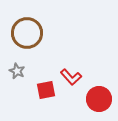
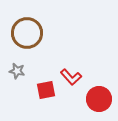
gray star: rotated 14 degrees counterclockwise
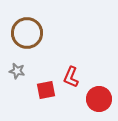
red L-shape: rotated 65 degrees clockwise
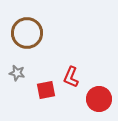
gray star: moved 2 px down
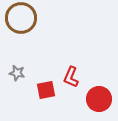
brown circle: moved 6 px left, 15 px up
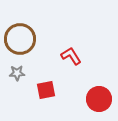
brown circle: moved 1 px left, 21 px down
gray star: rotated 14 degrees counterclockwise
red L-shape: moved 21 px up; rotated 125 degrees clockwise
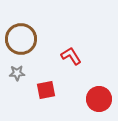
brown circle: moved 1 px right
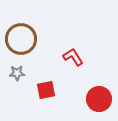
red L-shape: moved 2 px right, 1 px down
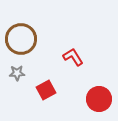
red square: rotated 18 degrees counterclockwise
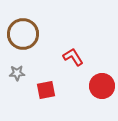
brown circle: moved 2 px right, 5 px up
red square: rotated 18 degrees clockwise
red circle: moved 3 px right, 13 px up
